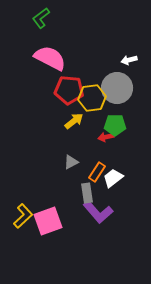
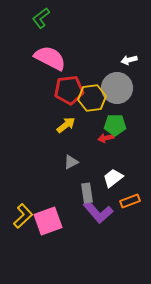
red pentagon: rotated 12 degrees counterclockwise
yellow arrow: moved 8 px left, 4 px down
red arrow: moved 1 px down
orange rectangle: moved 33 px right, 29 px down; rotated 36 degrees clockwise
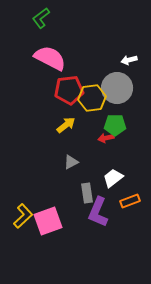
purple L-shape: rotated 64 degrees clockwise
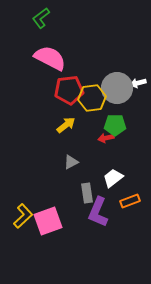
white arrow: moved 9 px right, 23 px down
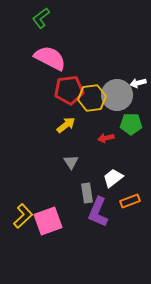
gray circle: moved 7 px down
green pentagon: moved 16 px right, 1 px up
gray triangle: rotated 35 degrees counterclockwise
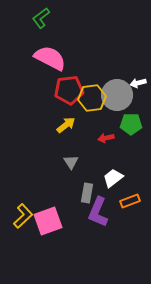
gray rectangle: rotated 18 degrees clockwise
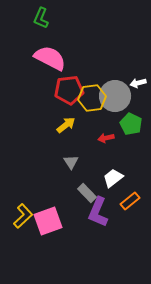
green L-shape: rotated 30 degrees counterclockwise
gray circle: moved 2 px left, 1 px down
green pentagon: rotated 25 degrees clockwise
gray rectangle: rotated 54 degrees counterclockwise
orange rectangle: rotated 18 degrees counterclockwise
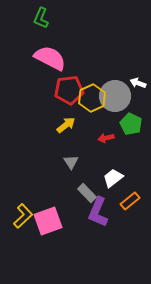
white arrow: rotated 35 degrees clockwise
yellow hexagon: rotated 16 degrees counterclockwise
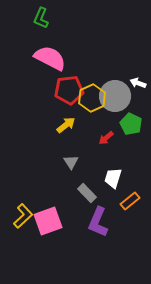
red arrow: rotated 28 degrees counterclockwise
white trapezoid: rotated 35 degrees counterclockwise
purple L-shape: moved 10 px down
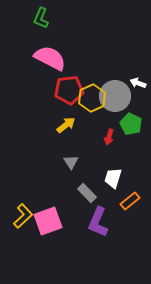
red arrow: moved 3 px right, 1 px up; rotated 35 degrees counterclockwise
